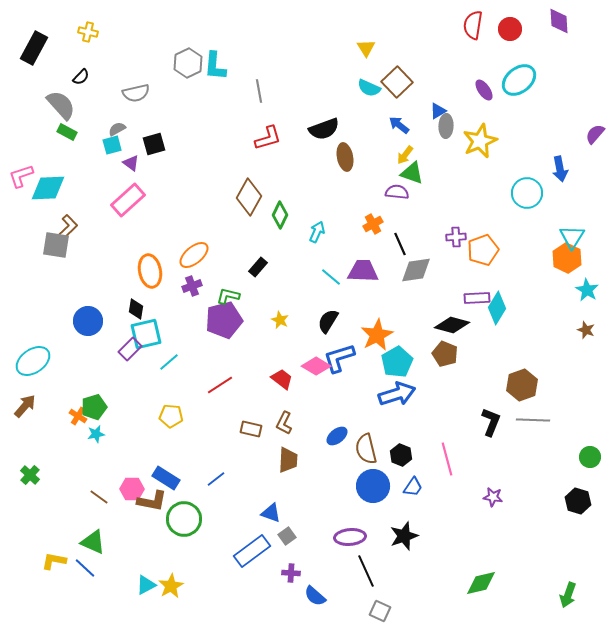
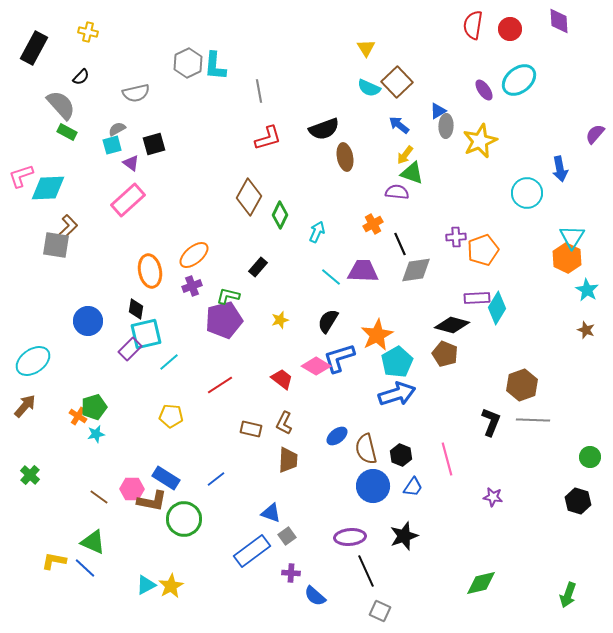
yellow star at (280, 320): rotated 30 degrees clockwise
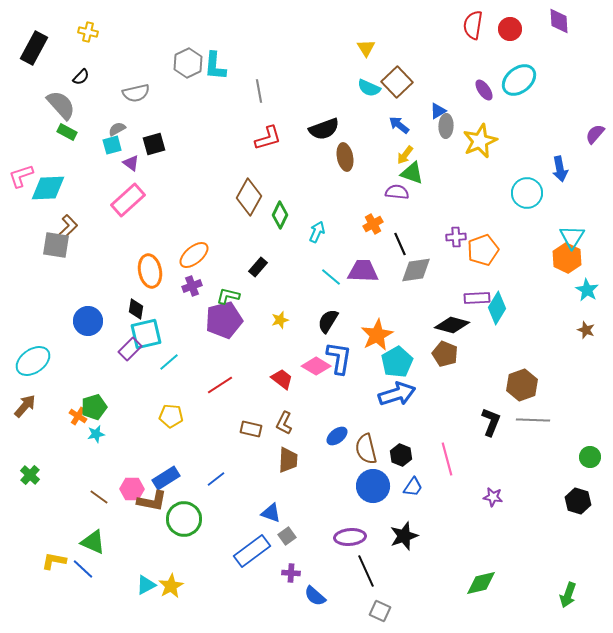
blue L-shape at (339, 358): rotated 116 degrees clockwise
blue rectangle at (166, 478): rotated 64 degrees counterclockwise
blue line at (85, 568): moved 2 px left, 1 px down
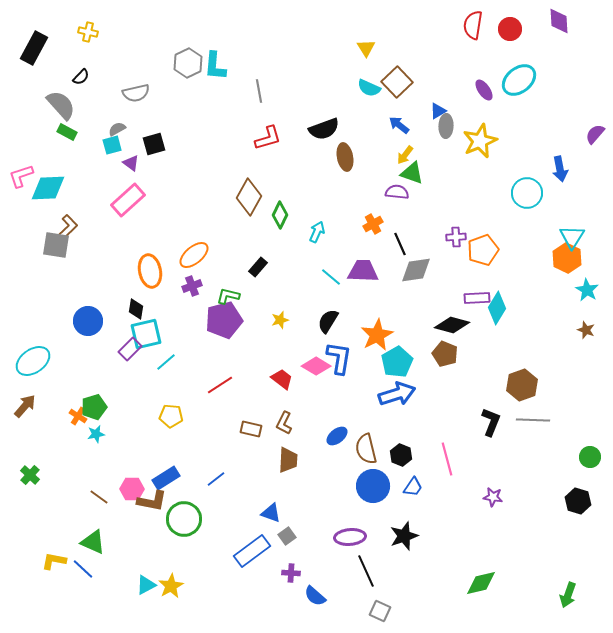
cyan line at (169, 362): moved 3 px left
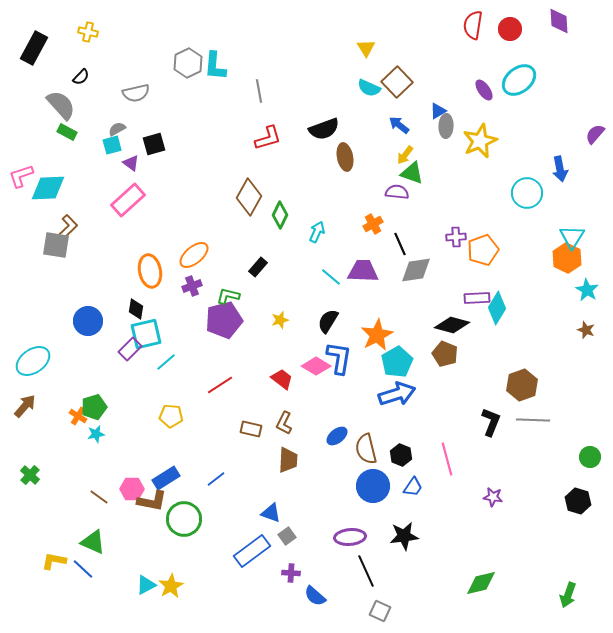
black star at (404, 536): rotated 12 degrees clockwise
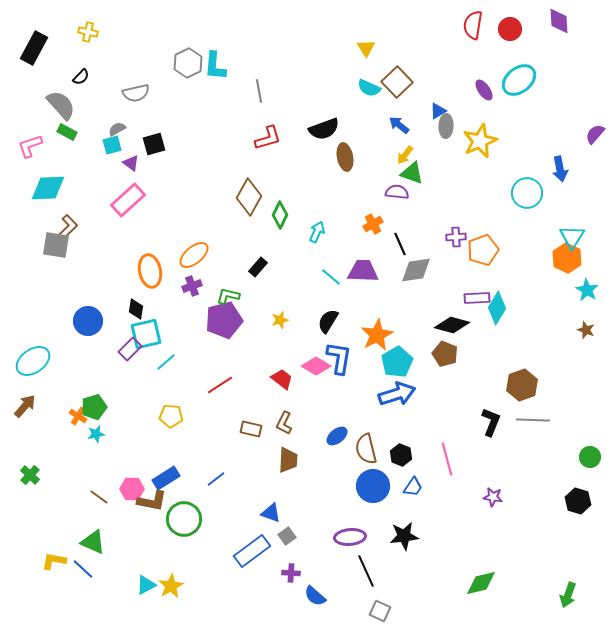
pink L-shape at (21, 176): moved 9 px right, 30 px up
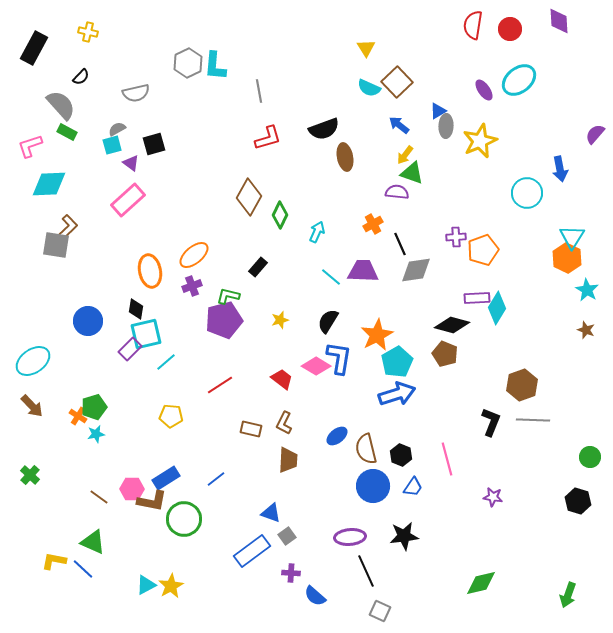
cyan diamond at (48, 188): moved 1 px right, 4 px up
brown arrow at (25, 406): moved 7 px right; rotated 95 degrees clockwise
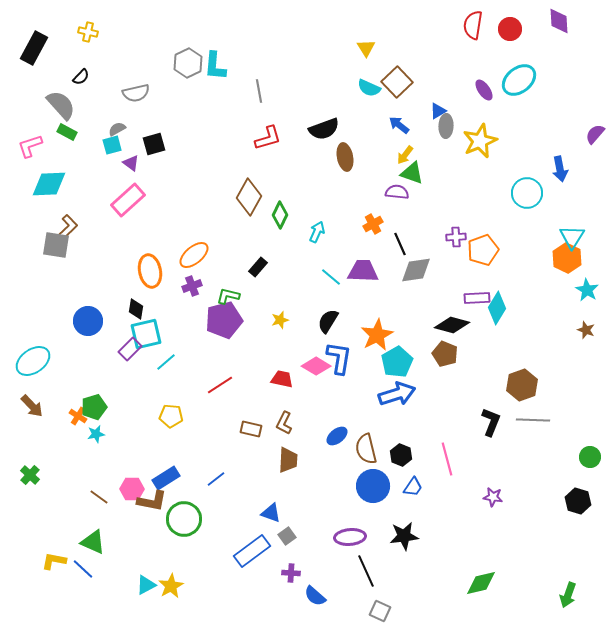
red trapezoid at (282, 379): rotated 25 degrees counterclockwise
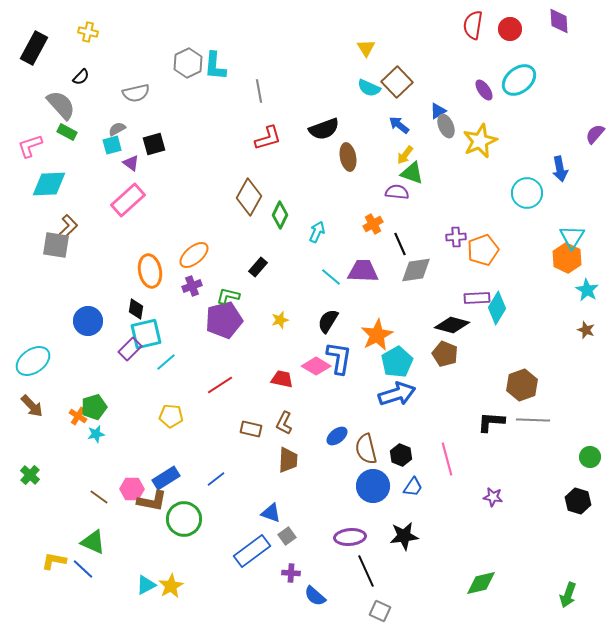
gray ellipse at (446, 126): rotated 25 degrees counterclockwise
brown ellipse at (345, 157): moved 3 px right
black L-shape at (491, 422): rotated 108 degrees counterclockwise
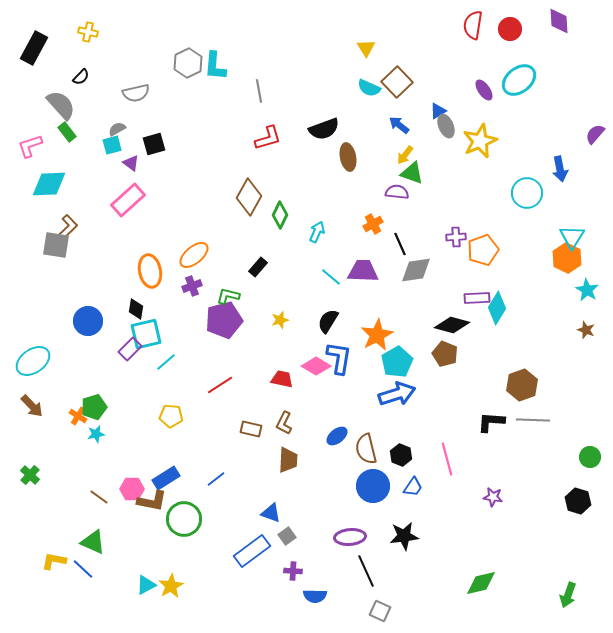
green rectangle at (67, 132): rotated 24 degrees clockwise
purple cross at (291, 573): moved 2 px right, 2 px up
blue semicircle at (315, 596): rotated 40 degrees counterclockwise
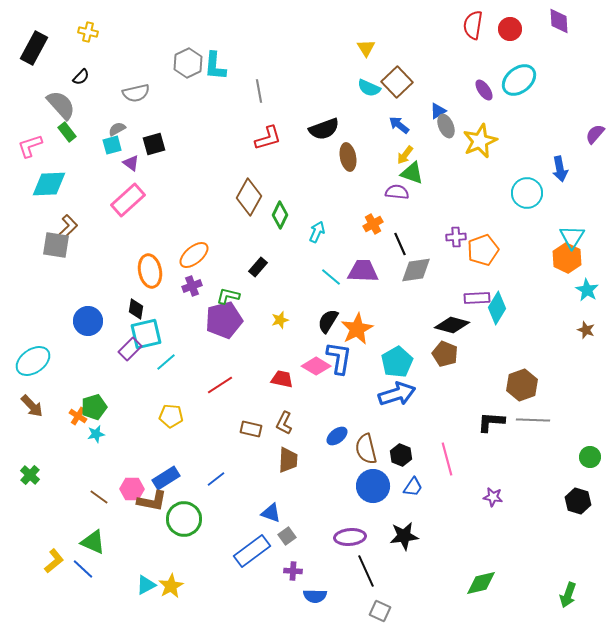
orange star at (377, 335): moved 20 px left, 6 px up
yellow L-shape at (54, 561): rotated 130 degrees clockwise
